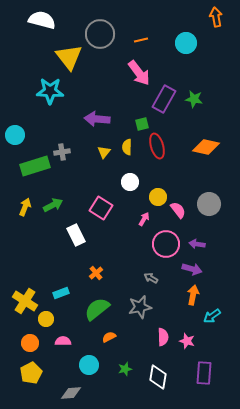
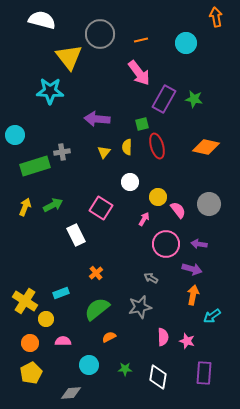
purple arrow at (197, 244): moved 2 px right
green star at (125, 369): rotated 16 degrees clockwise
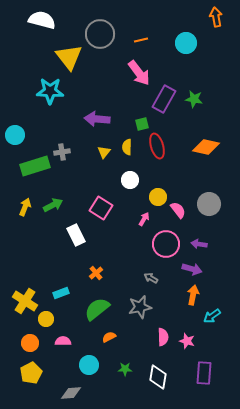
white circle at (130, 182): moved 2 px up
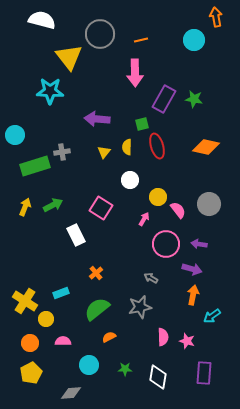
cyan circle at (186, 43): moved 8 px right, 3 px up
pink arrow at (139, 73): moved 4 px left; rotated 36 degrees clockwise
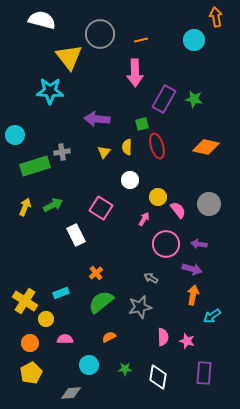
green semicircle at (97, 309): moved 4 px right, 7 px up
pink semicircle at (63, 341): moved 2 px right, 2 px up
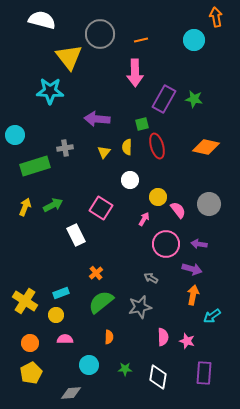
gray cross at (62, 152): moved 3 px right, 4 px up
yellow circle at (46, 319): moved 10 px right, 4 px up
orange semicircle at (109, 337): rotated 120 degrees clockwise
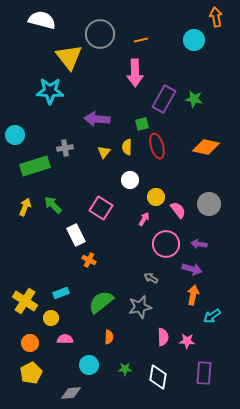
yellow circle at (158, 197): moved 2 px left
green arrow at (53, 205): rotated 108 degrees counterclockwise
orange cross at (96, 273): moved 7 px left, 13 px up; rotated 24 degrees counterclockwise
yellow circle at (56, 315): moved 5 px left, 3 px down
pink star at (187, 341): rotated 14 degrees counterclockwise
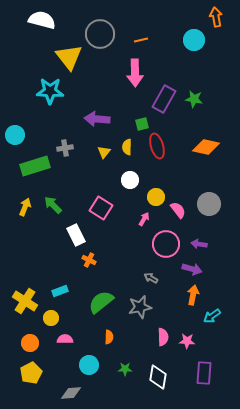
cyan rectangle at (61, 293): moved 1 px left, 2 px up
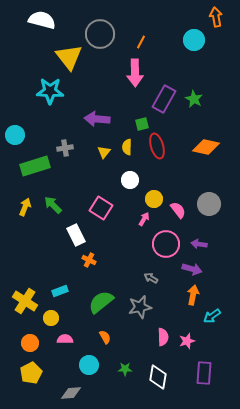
orange line at (141, 40): moved 2 px down; rotated 48 degrees counterclockwise
green star at (194, 99): rotated 18 degrees clockwise
yellow circle at (156, 197): moved 2 px left, 2 px down
orange semicircle at (109, 337): moved 4 px left; rotated 32 degrees counterclockwise
pink star at (187, 341): rotated 21 degrees counterclockwise
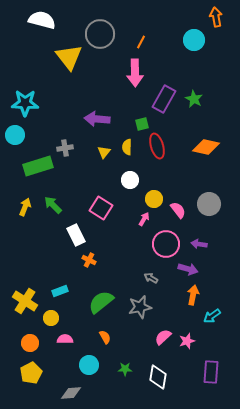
cyan star at (50, 91): moved 25 px left, 12 px down
green rectangle at (35, 166): moved 3 px right
purple arrow at (192, 269): moved 4 px left
pink semicircle at (163, 337): rotated 132 degrees counterclockwise
purple rectangle at (204, 373): moved 7 px right, 1 px up
